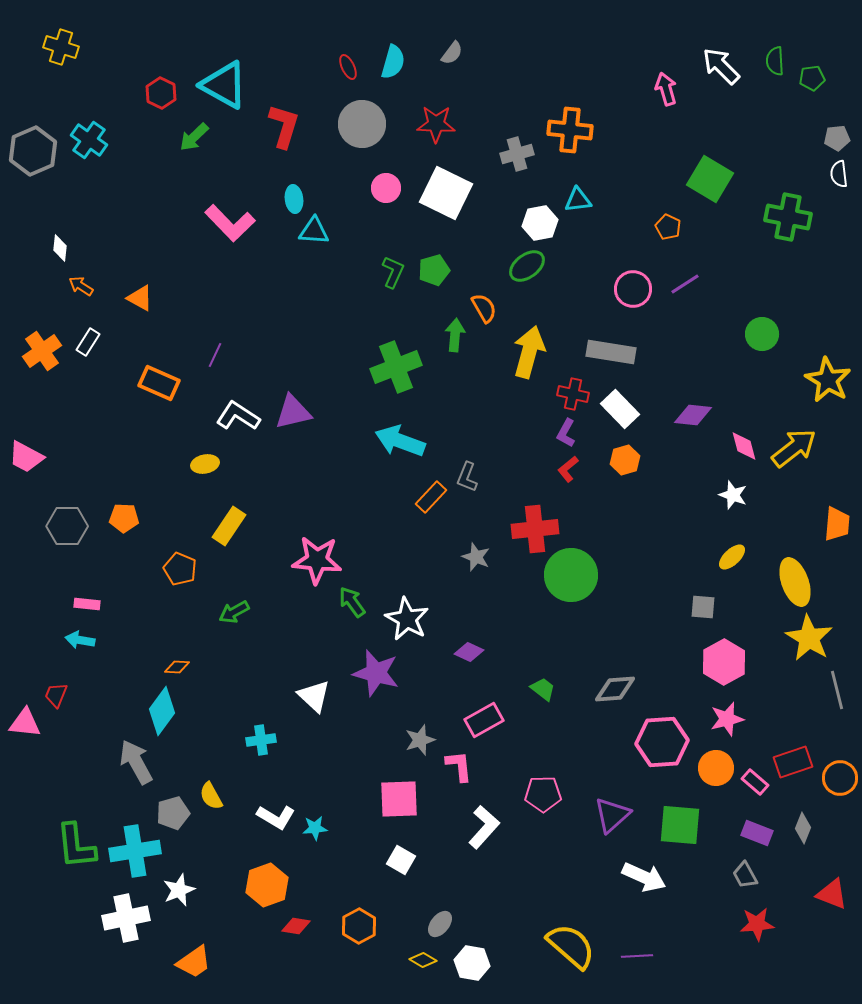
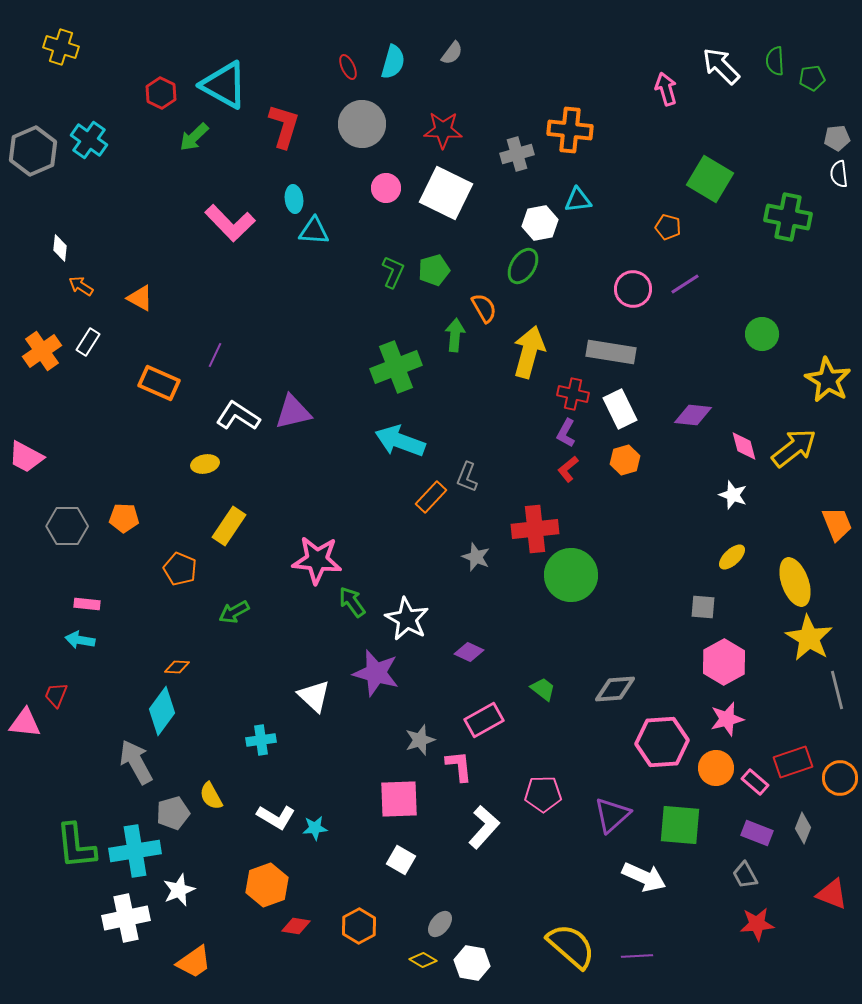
red star at (436, 124): moved 7 px right, 6 px down
orange pentagon at (668, 227): rotated 10 degrees counterclockwise
green ellipse at (527, 266): moved 4 px left; rotated 21 degrees counterclockwise
white rectangle at (620, 409): rotated 18 degrees clockwise
orange trapezoid at (837, 524): rotated 27 degrees counterclockwise
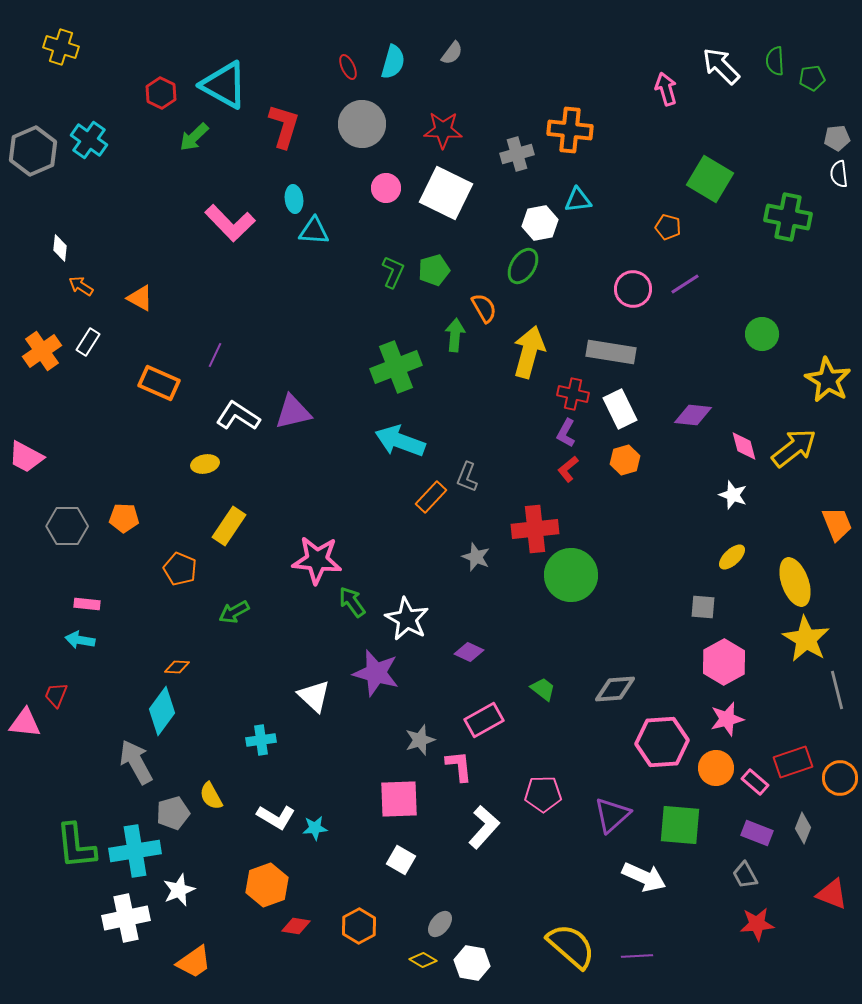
yellow star at (809, 638): moved 3 px left, 1 px down
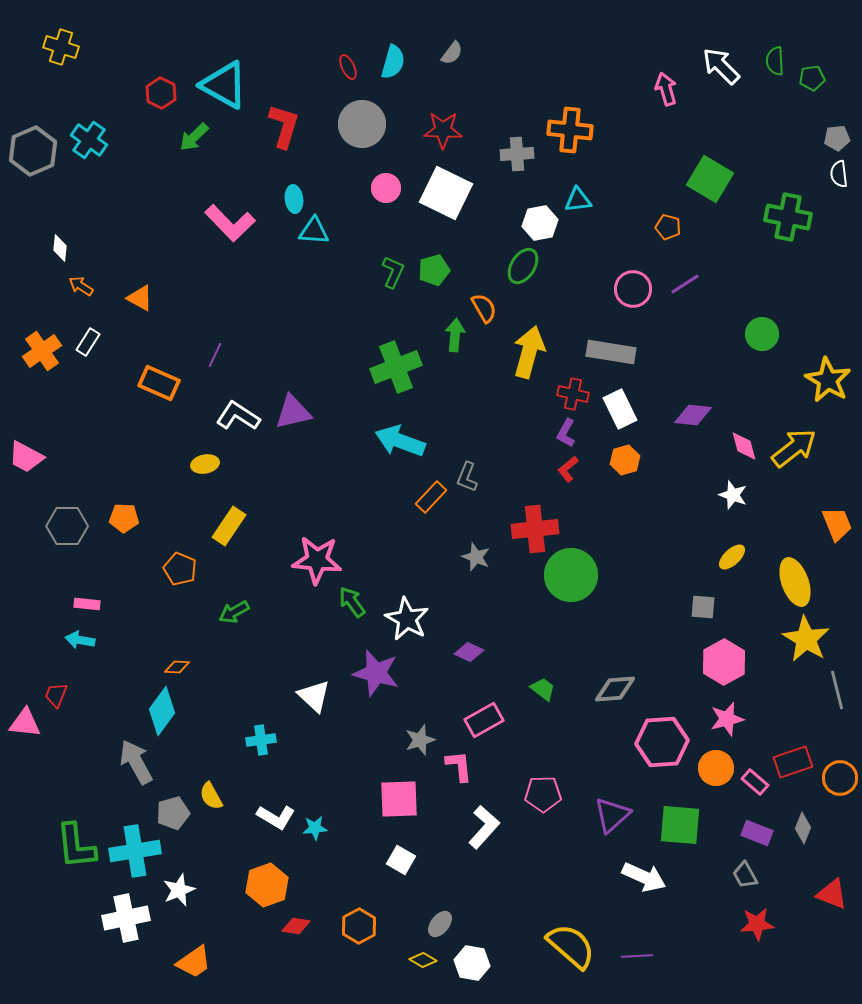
gray cross at (517, 154): rotated 12 degrees clockwise
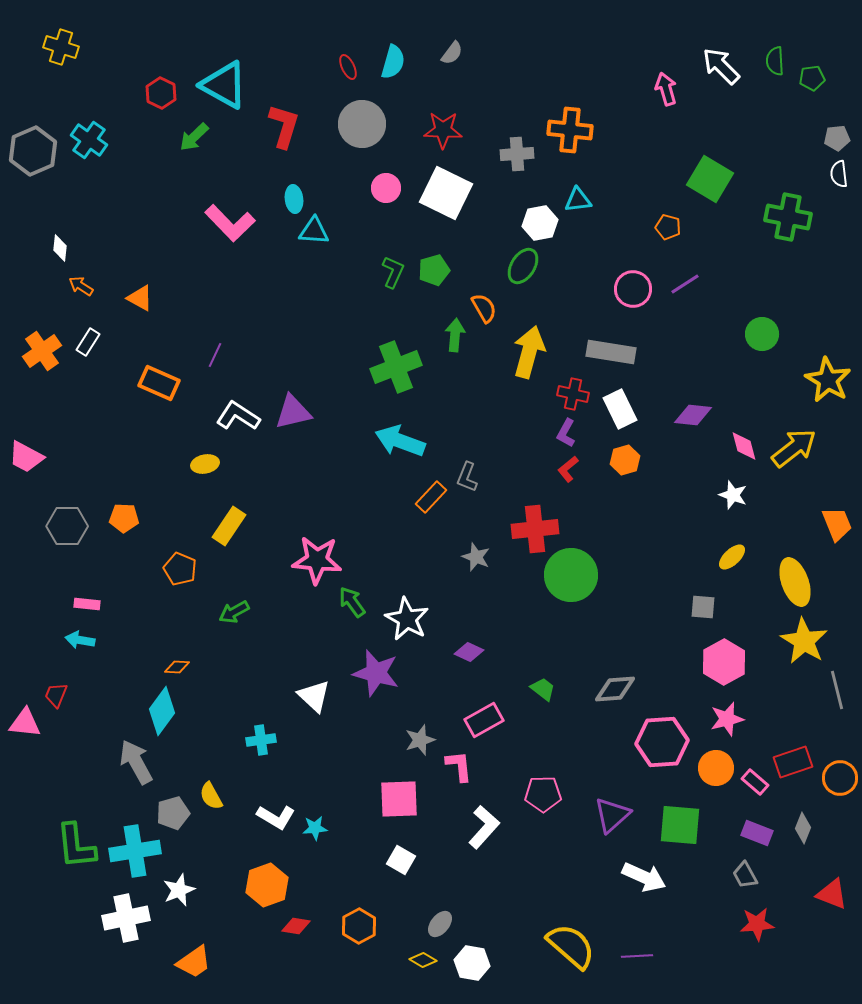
yellow star at (806, 639): moved 2 px left, 2 px down
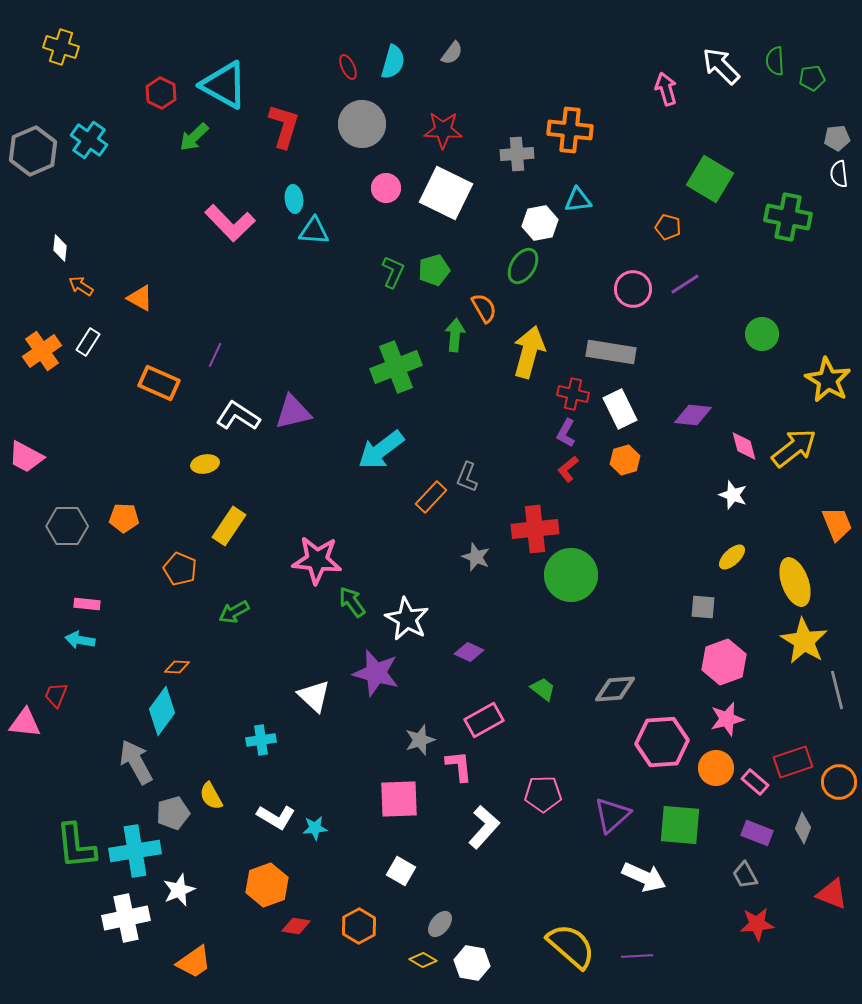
cyan arrow at (400, 441): moved 19 px left, 9 px down; rotated 57 degrees counterclockwise
pink hexagon at (724, 662): rotated 9 degrees clockwise
orange circle at (840, 778): moved 1 px left, 4 px down
white square at (401, 860): moved 11 px down
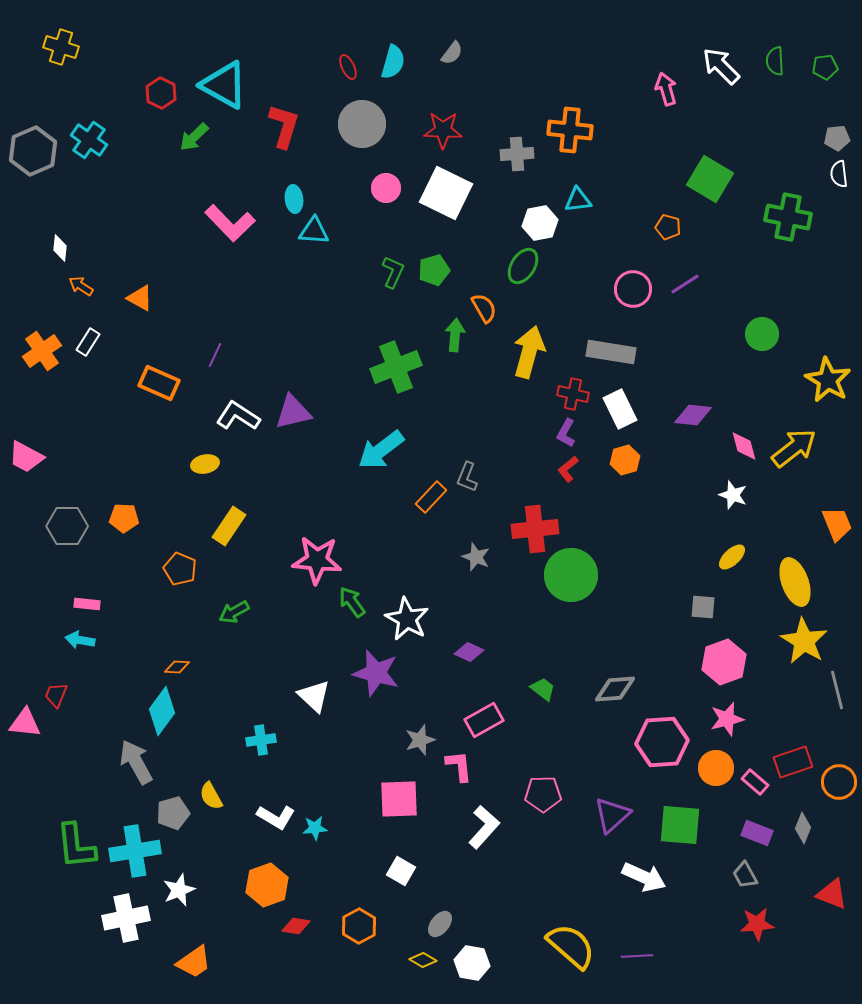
green pentagon at (812, 78): moved 13 px right, 11 px up
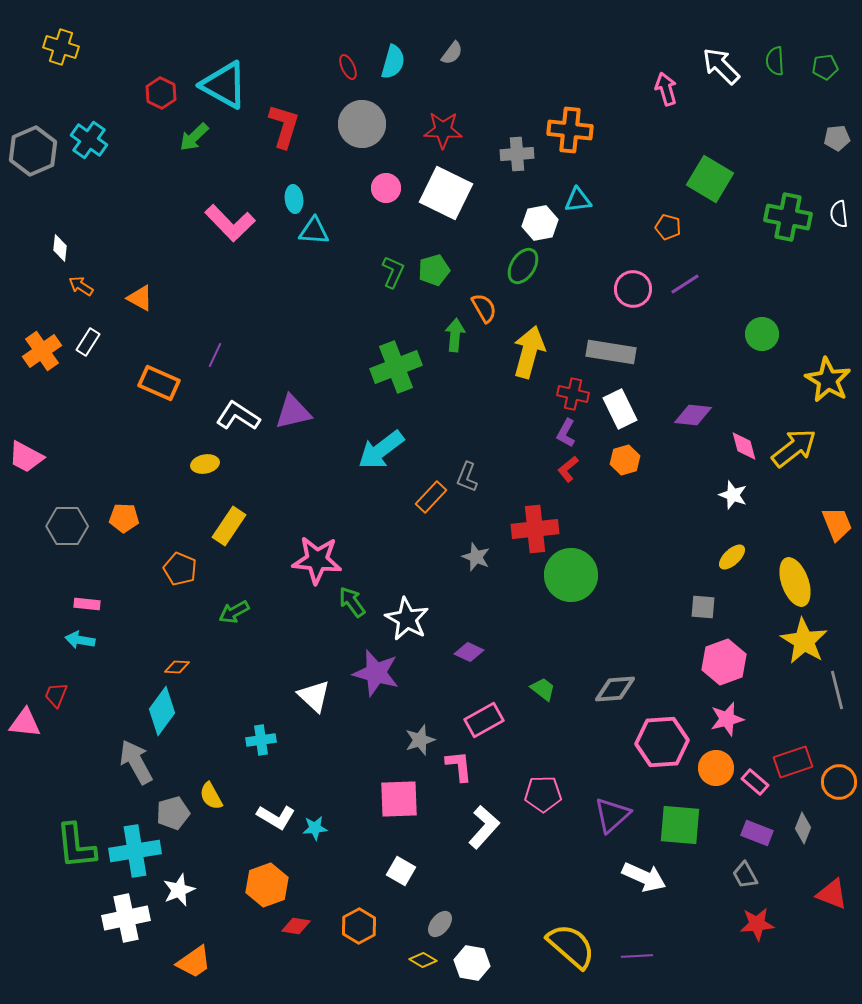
white semicircle at (839, 174): moved 40 px down
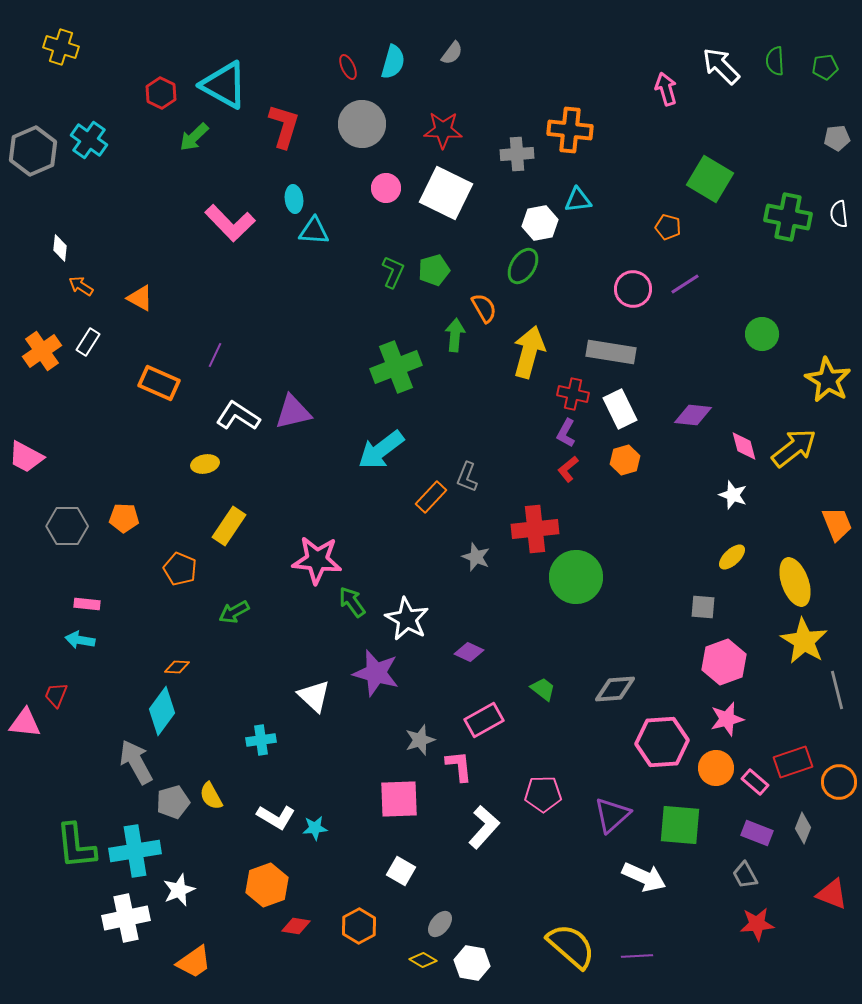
green circle at (571, 575): moved 5 px right, 2 px down
gray pentagon at (173, 813): moved 11 px up
